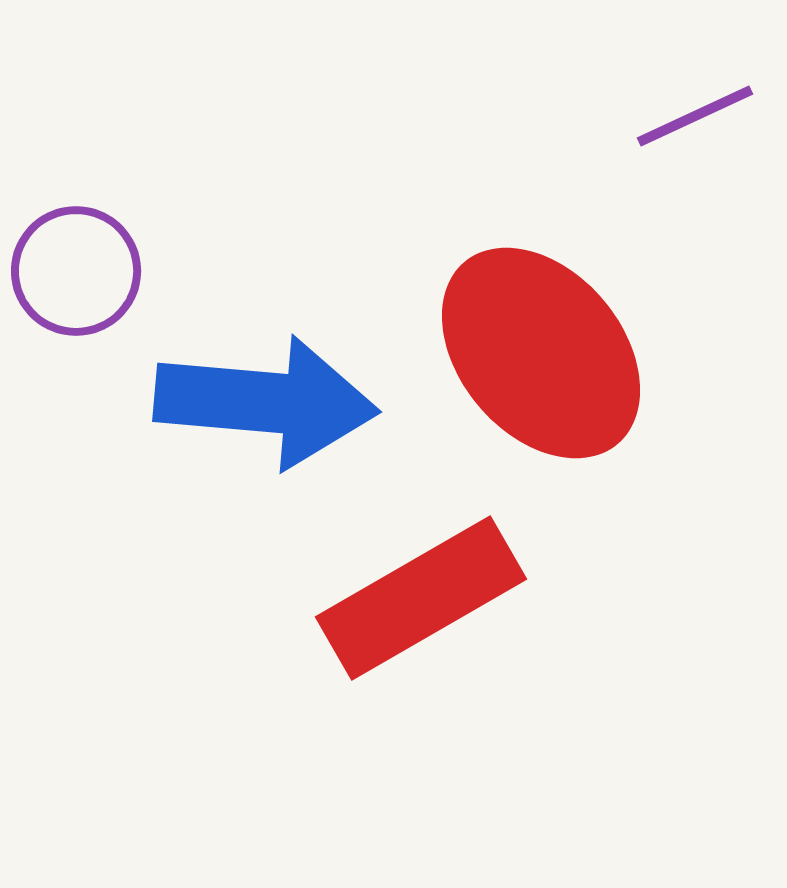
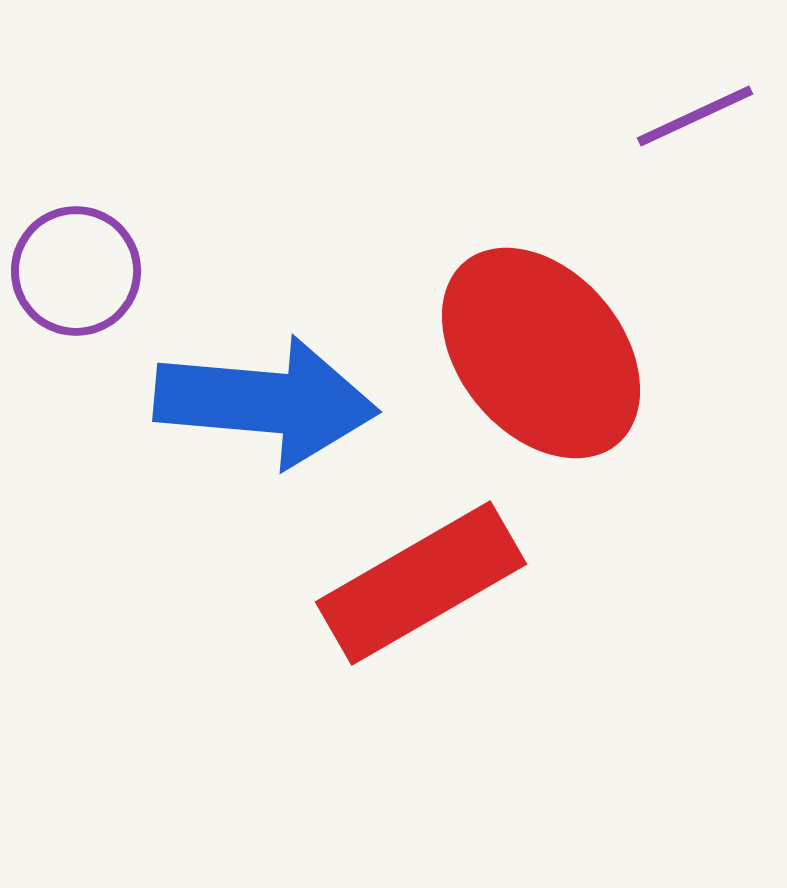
red rectangle: moved 15 px up
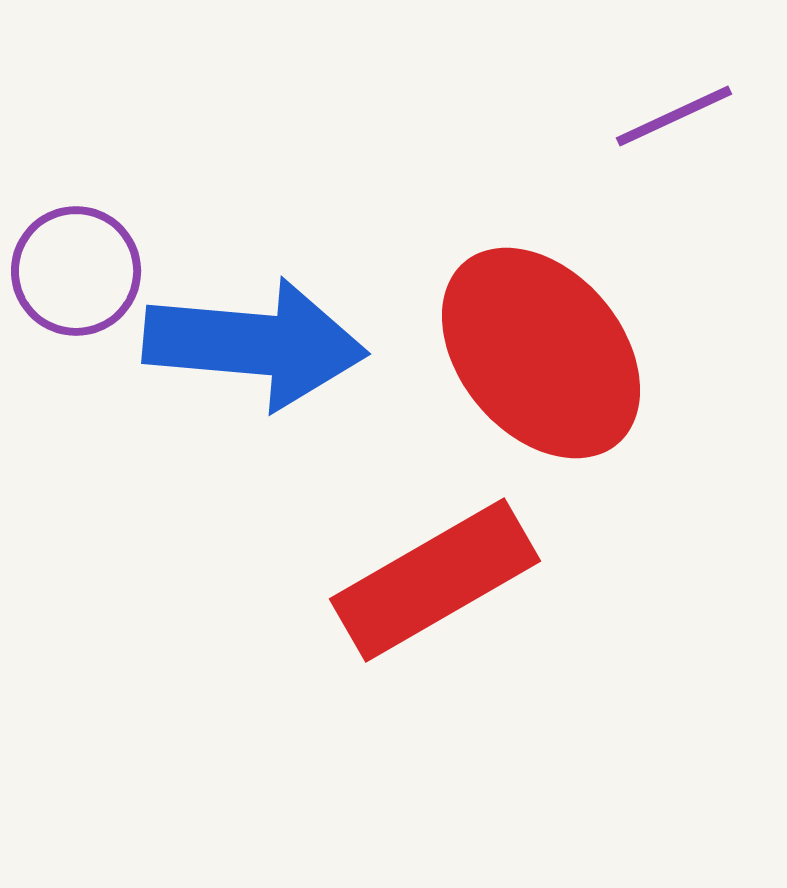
purple line: moved 21 px left
blue arrow: moved 11 px left, 58 px up
red rectangle: moved 14 px right, 3 px up
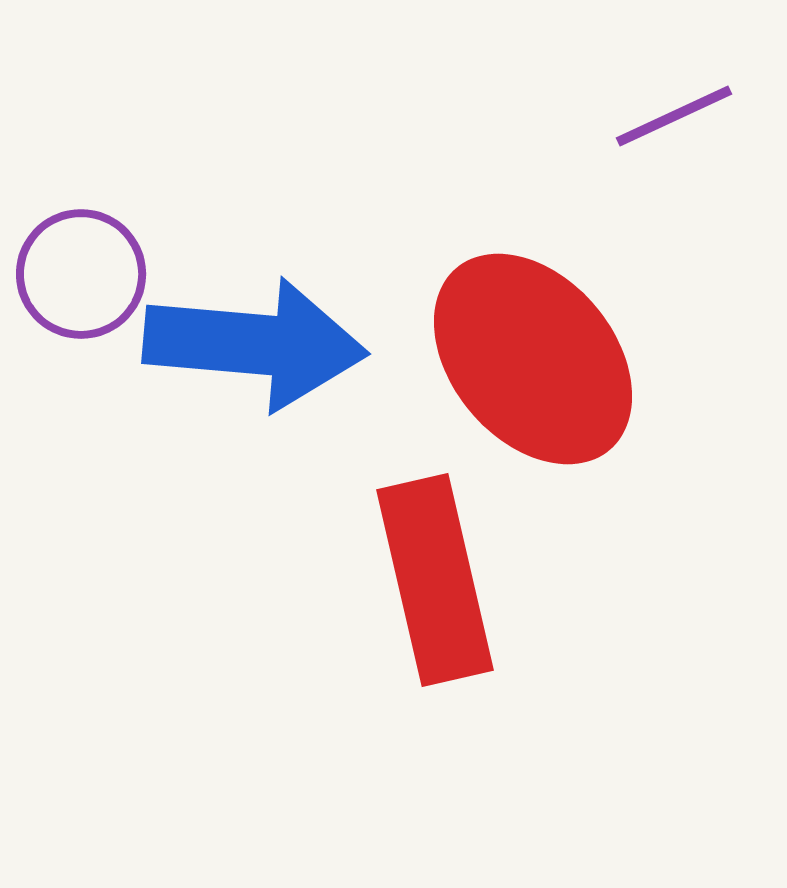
purple circle: moved 5 px right, 3 px down
red ellipse: moved 8 px left, 6 px down
red rectangle: rotated 73 degrees counterclockwise
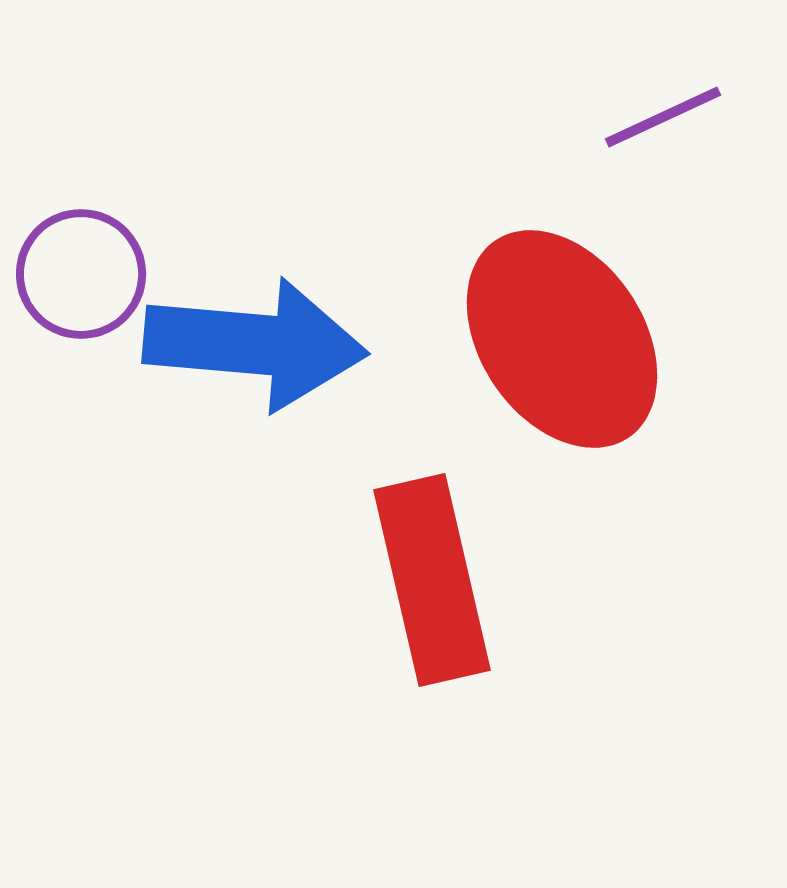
purple line: moved 11 px left, 1 px down
red ellipse: moved 29 px right, 20 px up; rotated 6 degrees clockwise
red rectangle: moved 3 px left
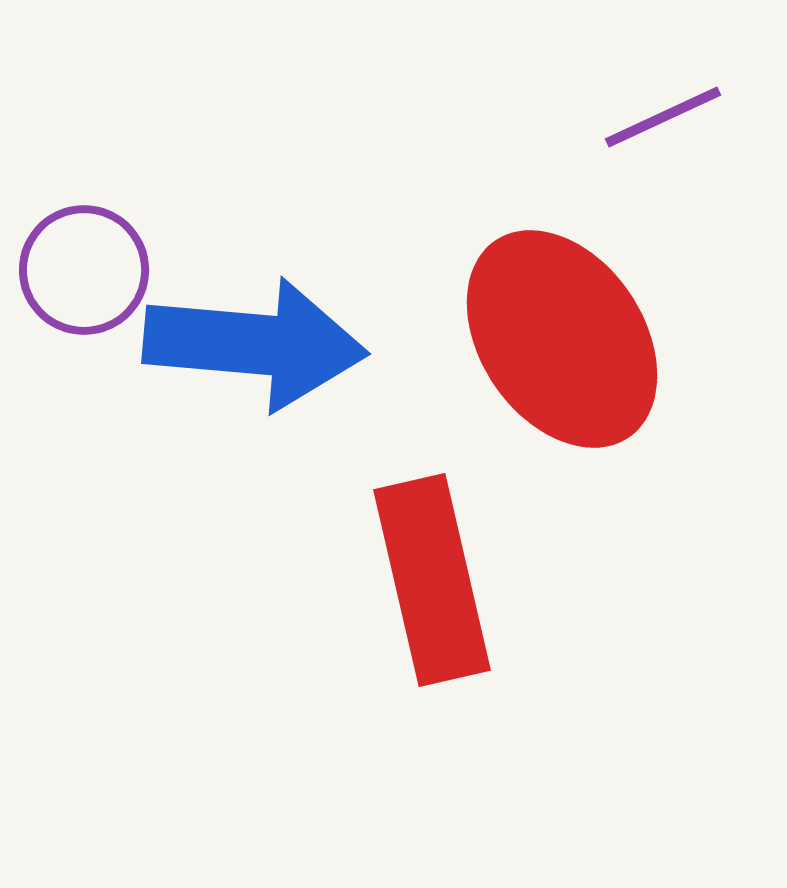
purple circle: moved 3 px right, 4 px up
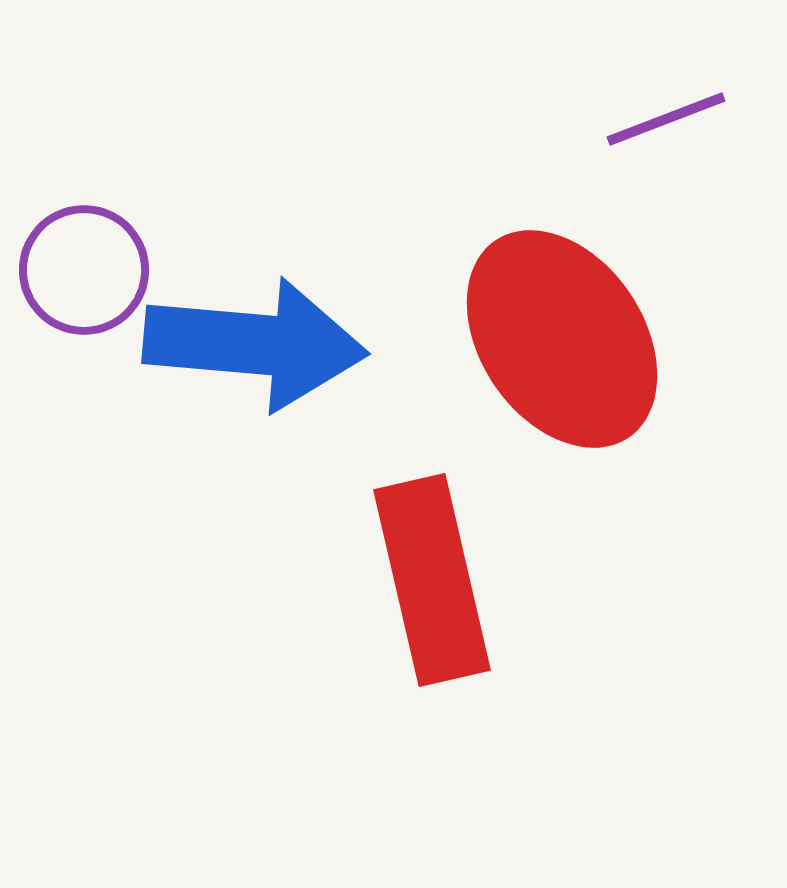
purple line: moved 3 px right, 2 px down; rotated 4 degrees clockwise
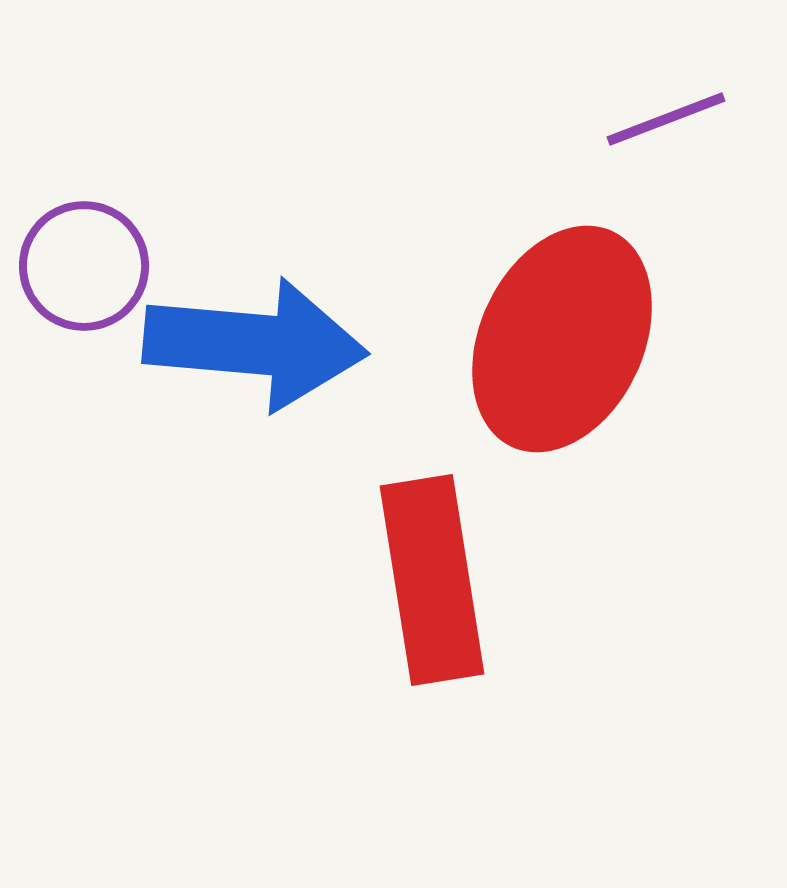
purple circle: moved 4 px up
red ellipse: rotated 59 degrees clockwise
red rectangle: rotated 4 degrees clockwise
